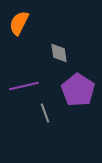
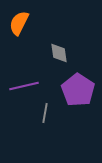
gray line: rotated 30 degrees clockwise
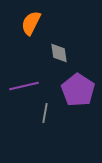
orange semicircle: moved 12 px right
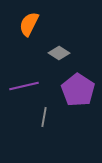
orange semicircle: moved 2 px left, 1 px down
gray diamond: rotated 50 degrees counterclockwise
gray line: moved 1 px left, 4 px down
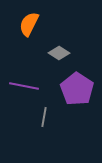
purple line: rotated 24 degrees clockwise
purple pentagon: moved 1 px left, 1 px up
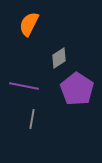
gray diamond: moved 5 px down; rotated 65 degrees counterclockwise
gray line: moved 12 px left, 2 px down
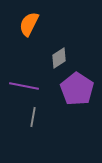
gray line: moved 1 px right, 2 px up
